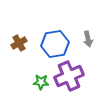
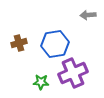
gray arrow: moved 24 px up; rotated 98 degrees clockwise
brown cross: rotated 14 degrees clockwise
purple cross: moved 4 px right, 3 px up
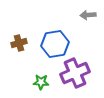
purple cross: moved 2 px right
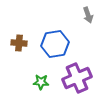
gray arrow: rotated 105 degrees counterclockwise
brown cross: rotated 21 degrees clockwise
purple cross: moved 2 px right, 5 px down
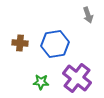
brown cross: moved 1 px right
purple cross: rotated 28 degrees counterclockwise
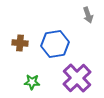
purple cross: rotated 8 degrees clockwise
green star: moved 9 px left
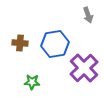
purple cross: moved 7 px right, 10 px up
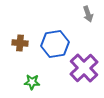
gray arrow: moved 1 px up
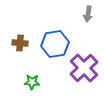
gray arrow: rotated 28 degrees clockwise
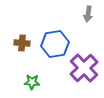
brown cross: moved 2 px right
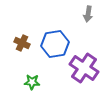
brown cross: rotated 21 degrees clockwise
purple cross: rotated 12 degrees counterclockwise
